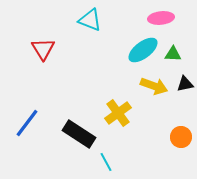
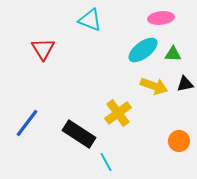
orange circle: moved 2 px left, 4 px down
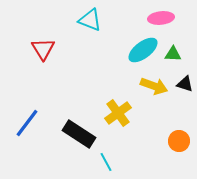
black triangle: rotated 30 degrees clockwise
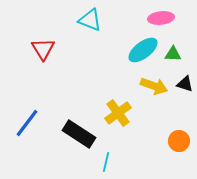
cyan line: rotated 42 degrees clockwise
